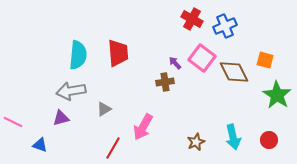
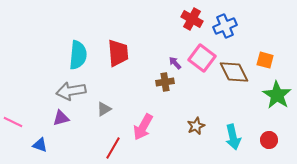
brown star: moved 16 px up
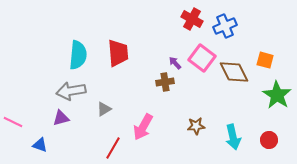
brown star: rotated 18 degrees clockwise
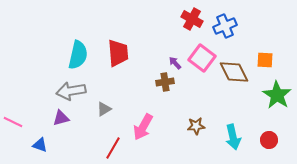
cyan semicircle: rotated 8 degrees clockwise
orange square: rotated 12 degrees counterclockwise
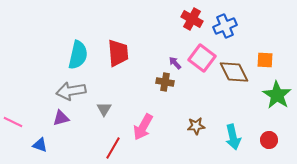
brown cross: rotated 18 degrees clockwise
gray triangle: rotated 28 degrees counterclockwise
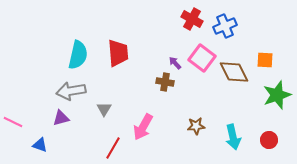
green star: rotated 20 degrees clockwise
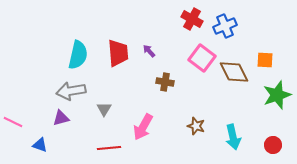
purple arrow: moved 26 px left, 12 px up
brown star: rotated 24 degrees clockwise
red circle: moved 4 px right, 5 px down
red line: moved 4 px left; rotated 55 degrees clockwise
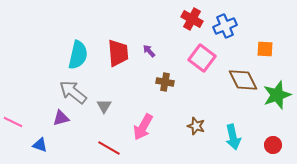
orange square: moved 11 px up
brown diamond: moved 9 px right, 8 px down
gray arrow: moved 2 px right, 1 px down; rotated 48 degrees clockwise
gray triangle: moved 3 px up
red line: rotated 35 degrees clockwise
